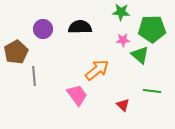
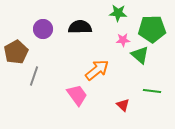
green star: moved 3 px left, 1 px down
gray line: rotated 24 degrees clockwise
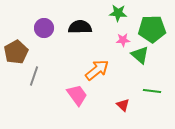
purple circle: moved 1 px right, 1 px up
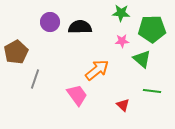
green star: moved 3 px right
purple circle: moved 6 px right, 6 px up
pink star: moved 1 px left, 1 px down
green triangle: moved 2 px right, 4 px down
gray line: moved 1 px right, 3 px down
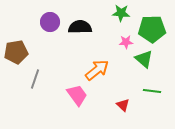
pink star: moved 4 px right, 1 px down
brown pentagon: rotated 20 degrees clockwise
green triangle: moved 2 px right
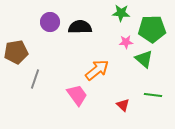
green line: moved 1 px right, 4 px down
